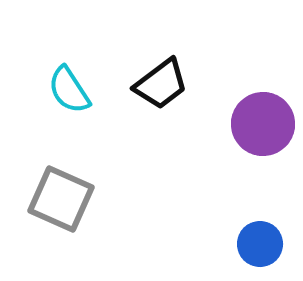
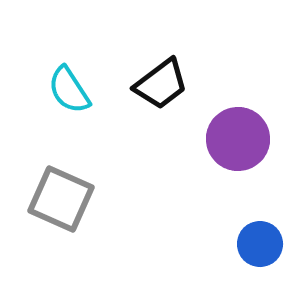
purple circle: moved 25 px left, 15 px down
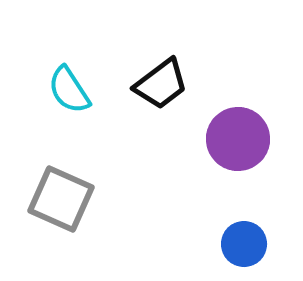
blue circle: moved 16 px left
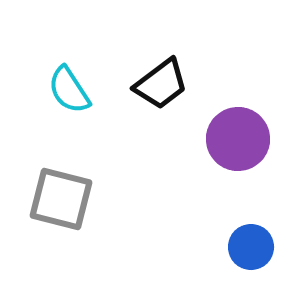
gray square: rotated 10 degrees counterclockwise
blue circle: moved 7 px right, 3 px down
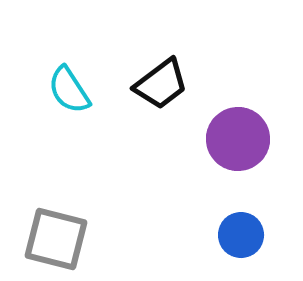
gray square: moved 5 px left, 40 px down
blue circle: moved 10 px left, 12 px up
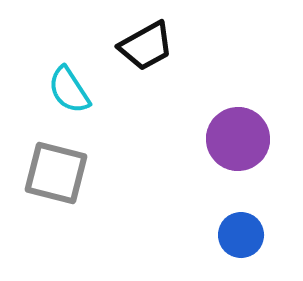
black trapezoid: moved 15 px left, 38 px up; rotated 8 degrees clockwise
gray square: moved 66 px up
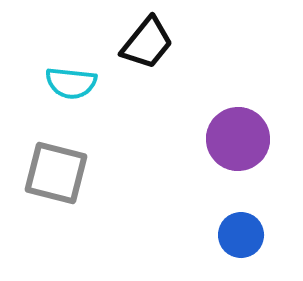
black trapezoid: moved 1 px right, 3 px up; rotated 22 degrees counterclockwise
cyan semicircle: moved 2 px right, 7 px up; rotated 51 degrees counterclockwise
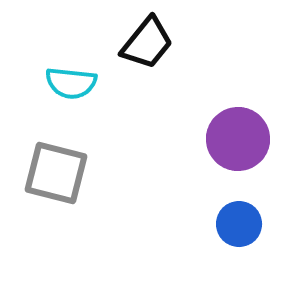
blue circle: moved 2 px left, 11 px up
